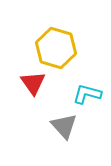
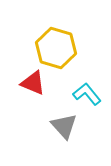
red triangle: rotated 32 degrees counterclockwise
cyan L-shape: rotated 36 degrees clockwise
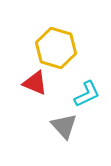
red triangle: moved 2 px right
cyan L-shape: rotated 104 degrees clockwise
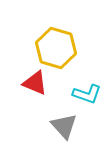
cyan L-shape: rotated 44 degrees clockwise
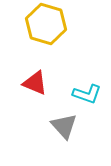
yellow hexagon: moved 10 px left, 24 px up
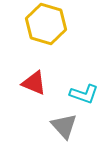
red triangle: moved 1 px left
cyan L-shape: moved 3 px left
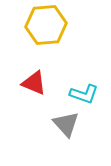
yellow hexagon: moved 1 px down; rotated 21 degrees counterclockwise
gray triangle: moved 2 px right, 2 px up
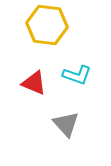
yellow hexagon: moved 1 px right; rotated 12 degrees clockwise
cyan L-shape: moved 7 px left, 19 px up
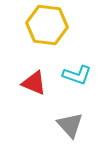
gray triangle: moved 4 px right, 1 px down
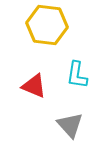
cyan L-shape: rotated 80 degrees clockwise
red triangle: moved 3 px down
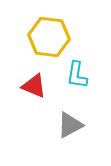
yellow hexagon: moved 2 px right, 12 px down
gray triangle: rotated 44 degrees clockwise
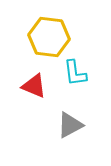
cyan L-shape: moved 2 px left, 2 px up; rotated 16 degrees counterclockwise
